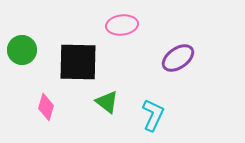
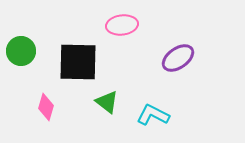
green circle: moved 1 px left, 1 px down
cyan L-shape: rotated 88 degrees counterclockwise
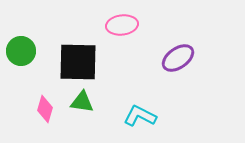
green triangle: moved 25 px left; rotated 30 degrees counterclockwise
pink diamond: moved 1 px left, 2 px down
cyan L-shape: moved 13 px left, 1 px down
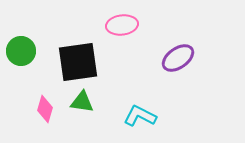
black square: rotated 9 degrees counterclockwise
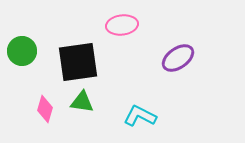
green circle: moved 1 px right
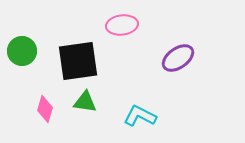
black square: moved 1 px up
green triangle: moved 3 px right
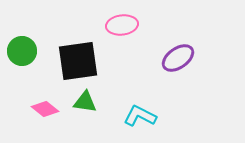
pink diamond: rotated 68 degrees counterclockwise
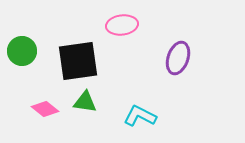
purple ellipse: rotated 36 degrees counterclockwise
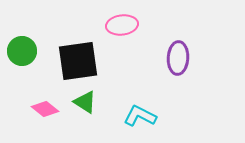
purple ellipse: rotated 16 degrees counterclockwise
green triangle: rotated 25 degrees clockwise
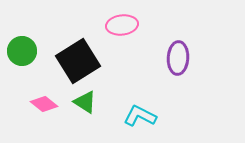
black square: rotated 24 degrees counterclockwise
pink diamond: moved 1 px left, 5 px up
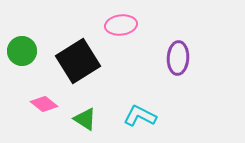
pink ellipse: moved 1 px left
green triangle: moved 17 px down
